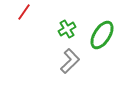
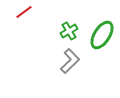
red line: rotated 18 degrees clockwise
green cross: moved 2 px right, 2 px down
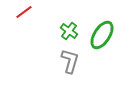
green cross: rotated 24 degrees counterclockwise
gray L-shape: rotated 30 degrees counterclockwise
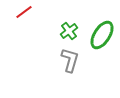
green cross: rotated 18 degrees clockwise
gray L-shape: moved 1 px up
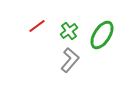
red line: moved 13 px right, 14 px down
gray L-shape: rotated 25 degrees clockwise
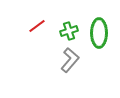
green cross: rotated 18 degrees clockwise
green ellipse: moved 3 px left, 2 px up; rotated 32 degrees counterclockwise
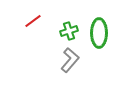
red line: moved 4 px left, 5 px up
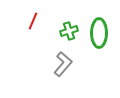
red line: rotated 30 degrees counterclockwise
gray L-shape: moved 7 px left, 4 px down
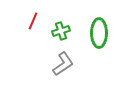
green cross: moved 8 px left
gray L-shape: rotated 15 degrees clockwise
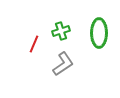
red line: moved 1 px right, 23 px down
